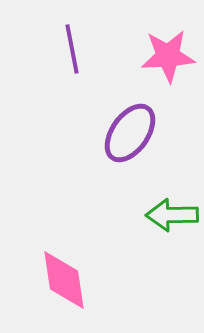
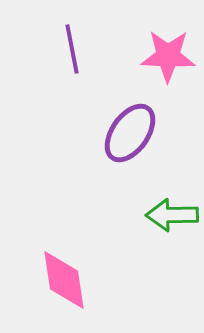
pink star: rotated 6 degrees clockwise
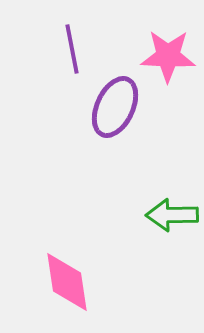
purple ellipse: moved 15 px left, 26 px up; rotated 10 degrees counterclockwise
pink diamond: moved 3 px right, 2 px down
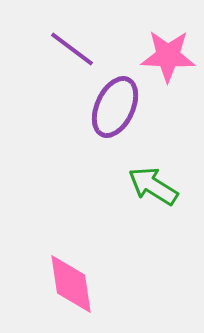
purple line: rotated 42 degrees counterclockwise
green arrow: moved 19 px left, 29 px up; rotated 33 degrees clockwise
pink diamond: moved 4 px right, 2 px down
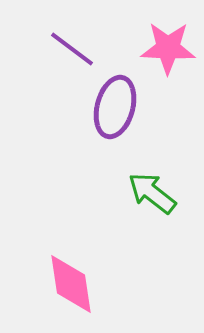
pink star: moved 8 px up
purple ellipse: rotated 10 degrees counterclockwise
green arrow: moved 1 px left, 7 px down; rotated 6 degrees clockwise
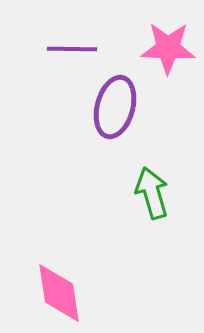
purple line: rotated 36 degrees counterclockwise
green arrow: rotated 36 degrees clockwise
pink diamond: moved 12 px left, 9 px down
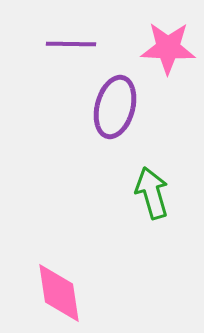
purple line: moved 1 px left, 5 px up
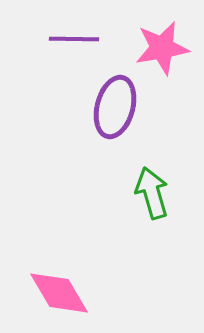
purple line: moved 3 px right, 5 px up
pink star: moved 6 px left; rotated 12 degrees counterclockwise
pink diamond: rotated 22 degrees counterclockwise
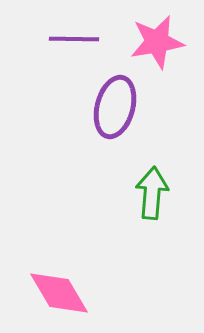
pink star: moved 5 px left, 6 px up
green arrow: rotated 21 degrees clockwise
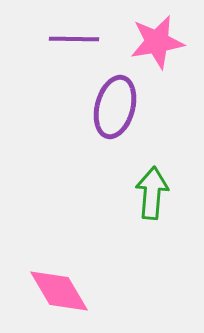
pink diamond: moved 2 px up
